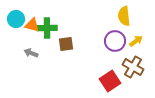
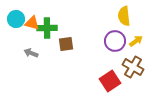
orange triangle: moved 2 px up
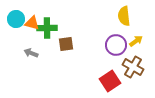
purple circle: moved 1 px right, 4 px down
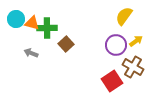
yellow semicircle: rotated 42 degrees clockwise
brown square: rotated 35 degrees counterclockwise
red square: moved 2 px right
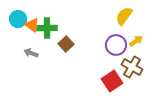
cyan circle: moved 2 px right
orange triangle: moved 2 px down; rotated 21 degrees clockwise
brown cross: moved 1 px left
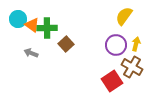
yellow arrow: moved 3 px down; rotated 40 degrees counterclockwise
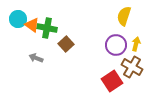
yellow semicircle: rotated 18 degrees counterclockwise
green cross: rotated 12 degrees clockwise
gray arrow: moved 5 px right, 5 px down
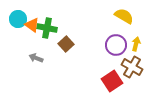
yellow semicircle: rotated 102 degrees clockwise
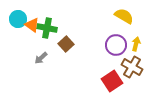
gray arrow: moved 5 px right; rotated 64 degrees counterclockwise
